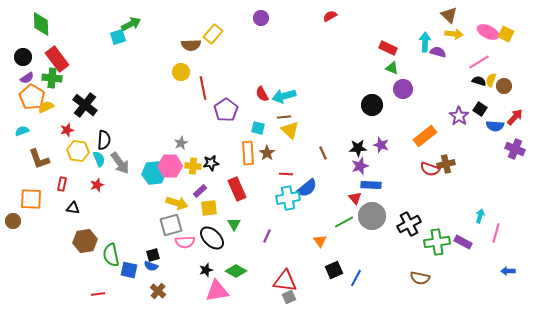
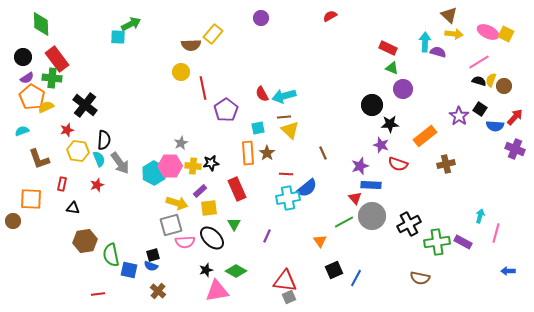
cyan square at (118, 37): rotated 21 degrees clockwise
cyan square at (258, 128): rotated 24 degrees counterclockwise
black star at (358, 148): moved 32 px right, 24 px up
red semicircle at (430, 169): moved 32 px left, 5 px up
cyan hexagon at (154, 173): rotated 25 degrees counterclockwise
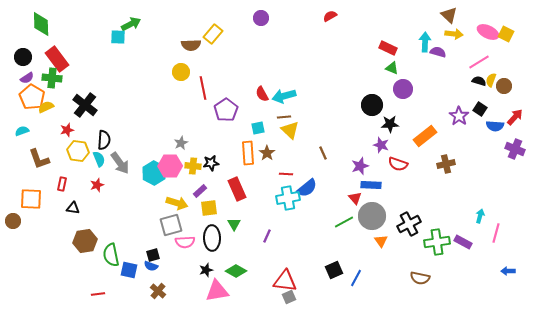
black ellipse at (212, 238): rotated 45 degrees clockwise
orange triangle at (320, 241): moved 61 px right
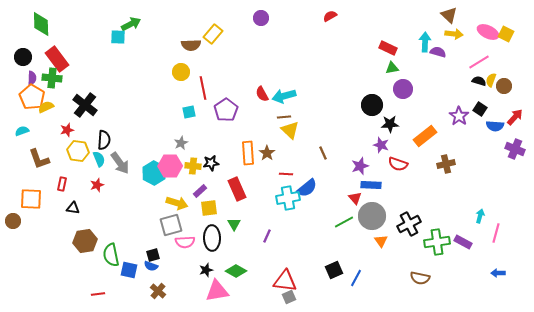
green triangle at (392, 68): rotated 32 degrees counterclockwise
purple semicircle at (27, 78): moved 5 px right; rotated 56 degrees counterclockwise
cyan square at (258, 128): moved 69 px left, 16 px up
blue arrow at (508, 271): moved 10 px left, 2 px down
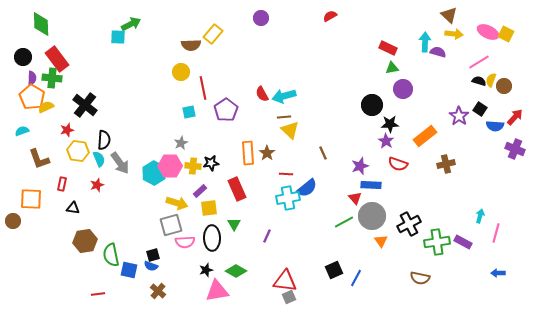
purple star at (381, 145): moved 5 px right, 4 px up; rotated 14 degrees clockwise
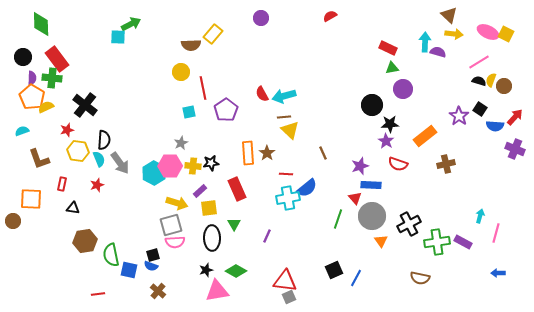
green line at (344, 222): moved 6 px left, 3 px up; rotated 42 degrees counterclockwise
pink semicircle at (185, 242): moved 10 px left
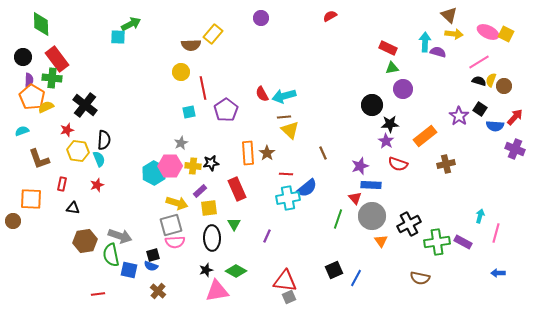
purple semicircle at (32, 78): moved 3 px left, 2 px down
gray arrow at (120, 163): moved 73 px down; rotated 35 degrees counterclockwise
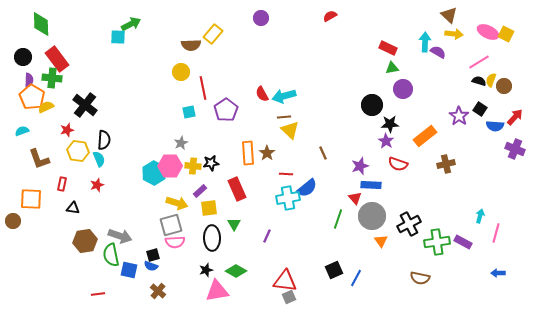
purple semicircle at (438, 52): rotated 14 degrees clockwise
